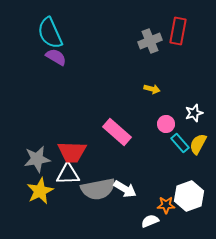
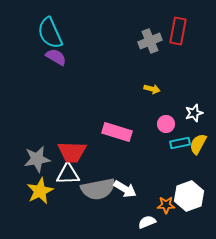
pink rectangle: rotated 24 degrees counterclockwise
cyan rectangle: rotated 60 degrees counterclockwise
white semicircle: moved 3 px left, 1 px down
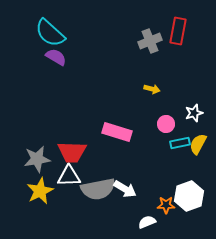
cyan semicircle: rotated 24 degrees counterclockwise
white triangle: moved 1 px right, 2 px down
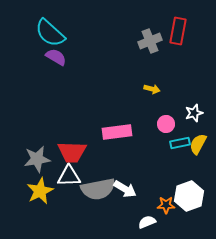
pink rectangle: rotated 24 degrees counterclockwise
